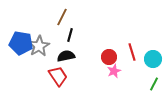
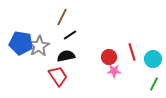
black line: rotated 40 degrees clockwise
pink star: rotated 24 degrees clockwise
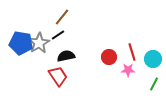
brown line: rotated 12 degrees clockwise
black line: moved 12 px left
gray star: moved 3 px up
pink star: moved 14 px right, 1 px up
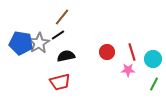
red circle: moved 2 px left, 5 px up
red trapezoid: moved 2 px right, 6 px down; rotated 110 degrees clockwise
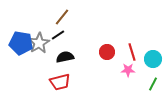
black semicircle: moved 1 px left, 1 px down
green line: moved 1 px left
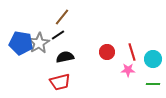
green line: rotated 64 degrees clockwise
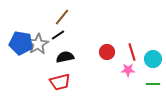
gray star: moved 1 px left, 1 px down
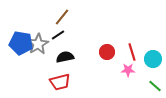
green line: moved 2 px right, 2 px down; rotated 40 degrees clockwise
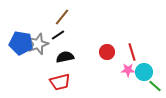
gray star: rotated 10 degrees clockwise
cyan circle: moved 9 px left, 13 px down
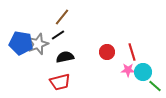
cyan circle: moved 1 px left
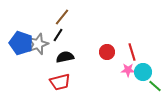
black line: rotated 24 degrees counterclockwise
blue pentagon: rotated 10 degrees clockwise
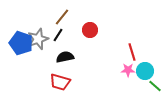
gray star: moved 5 px up
red circle: moved 17 px left, 22 px up
cyan circle: moved 2 px right, 1 px up
red trapezoid: rotated 30 degrees clockwise
